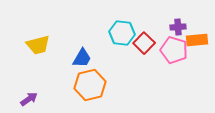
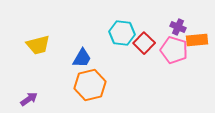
purple cross: rotated 28 degrees clockwise
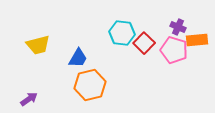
blue trapezoid: moved 4 px left
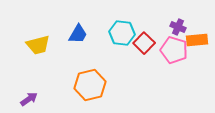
blue trapezoid: moved 24 px up
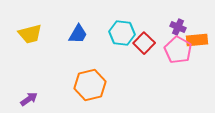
yellow trapezoid: moved 8 px left, 11 px up
pink pentagon: moved 4 px right; rotated 12 degrees clockwise
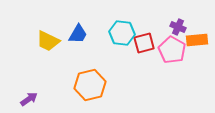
yellow trapezoid: moved 18 px right, 7 px down; rotated 40 degrees clockwise
red square: rotated 30 degrees clockwise
pink pentagon: moved 6 px left
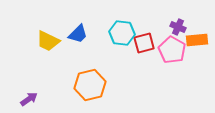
blue trapezoid: rotated 15 degrees clockwise
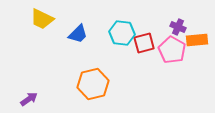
yellow trapezoid: moved 6 px left, 22 px up
orange hexagon: moved 3 px right, 1 px up
